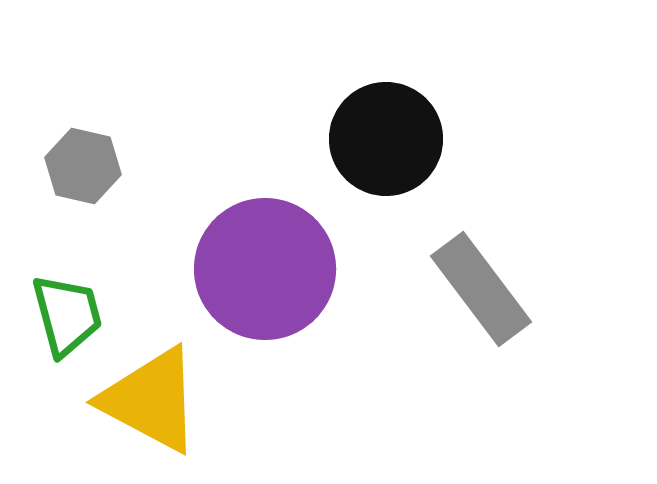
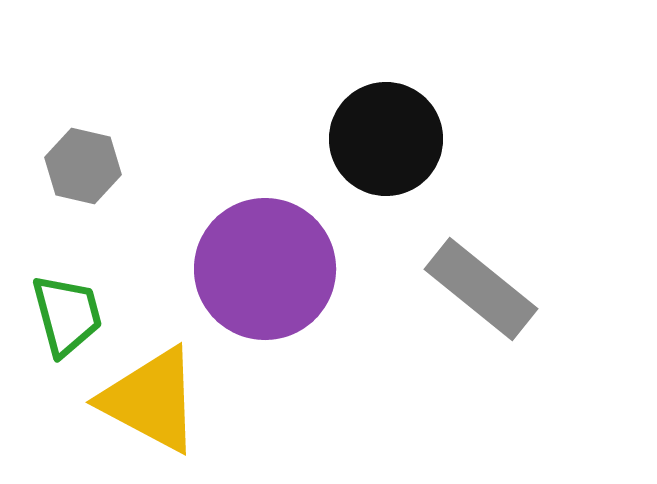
gray rectangle: rotated 14 degrees counterclockwise
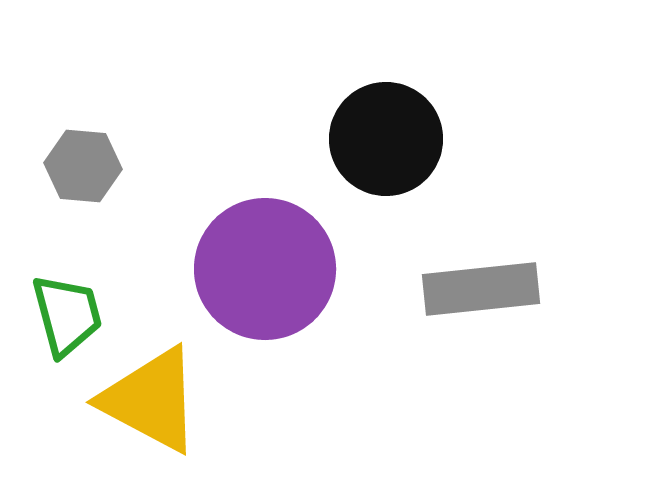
gray hexagon: rotated 8 degrees counterclockwise
gray rectangle: rotated 45 degrees counterclockwise
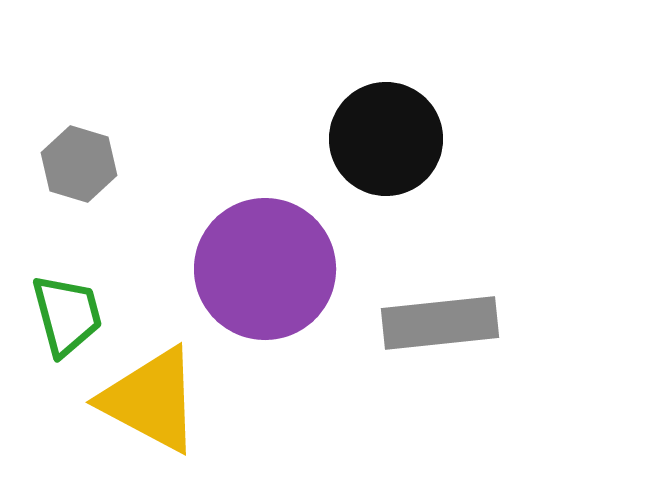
gray hexagon: moved 4 px left, 2 px up; rotated 12 degrees clockwise
gray rectangle: moved 41 px left, 34 px down
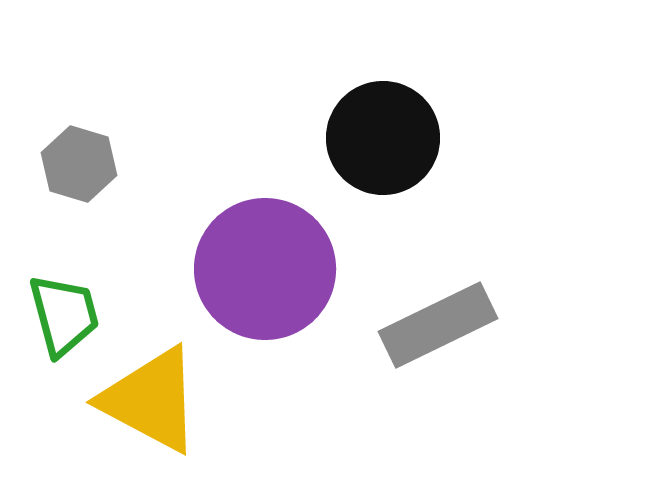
black circle: moved 3 px left, 1 px up
green trapezoid: moved 3 px left
gray rectangle: moved 2 px left, 2 px down; rotated 20 degrees counterclockwise
